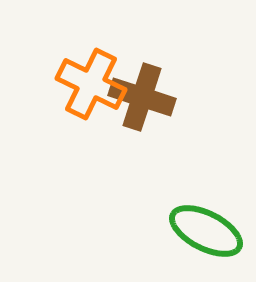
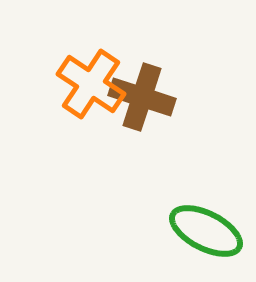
orange cross: rotated 8 degrees clockwise
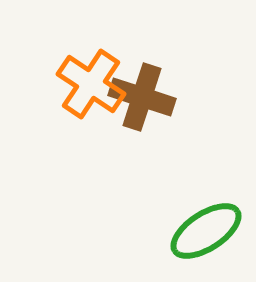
green ellipse: rotated 60 degrees counterclockwise
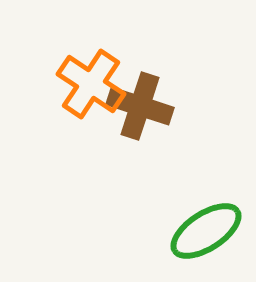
brown cross: moved 2 px left, 9 px down
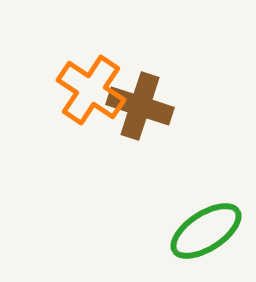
orange cross: moved 6 px down
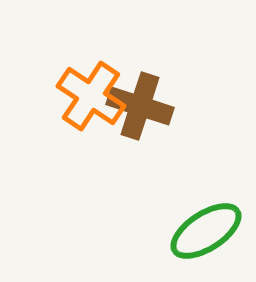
orange cross: moved 6 px down
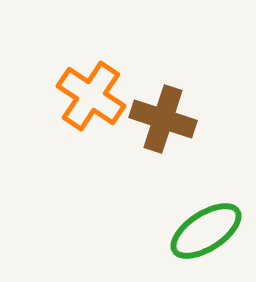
brown cross: moved 23 px right, 13 px down
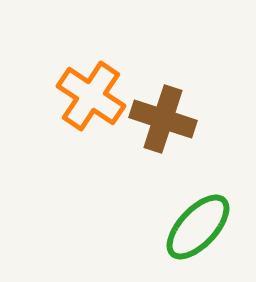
green ellipse: moved 8 px left, 4 px up; rotated 14 degrees counterclockwise
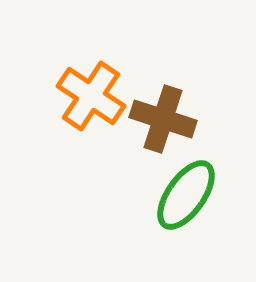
green ellipse: moved 12 px left, 32 px up; rotated 8 degrees counterclockwise
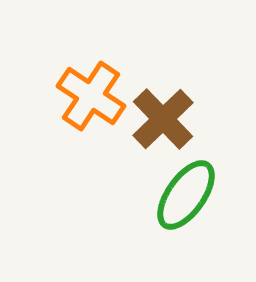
brown cross: rotated 28 degrees clockwise
